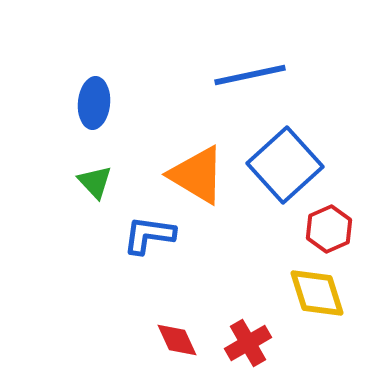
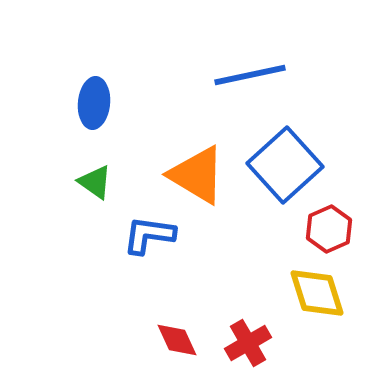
green triangle: rotated 12 degrees counterclockwise
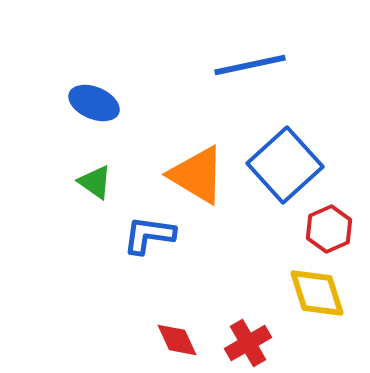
blue line: moved 10 px up
blue ellipse: rotated 72 degrees counterclockwise
